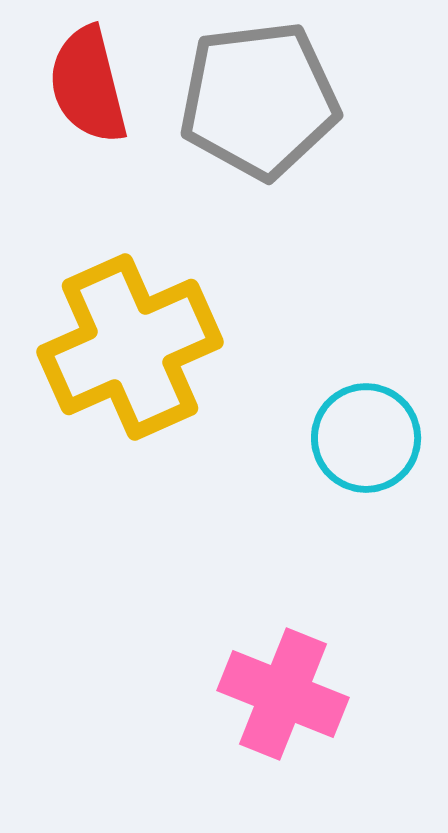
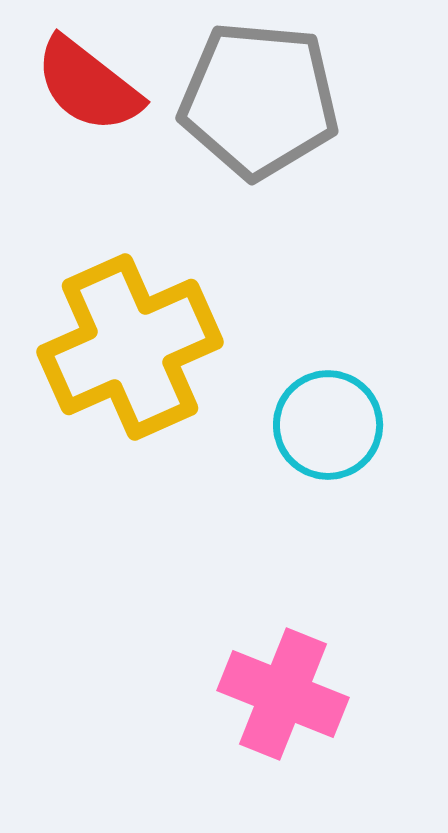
red semicircle: rotated 38 degrees counterclockwise
gray pentagon: rotated 12 degrees clockwise
cyan circle: moved 38 px left, 13 px up
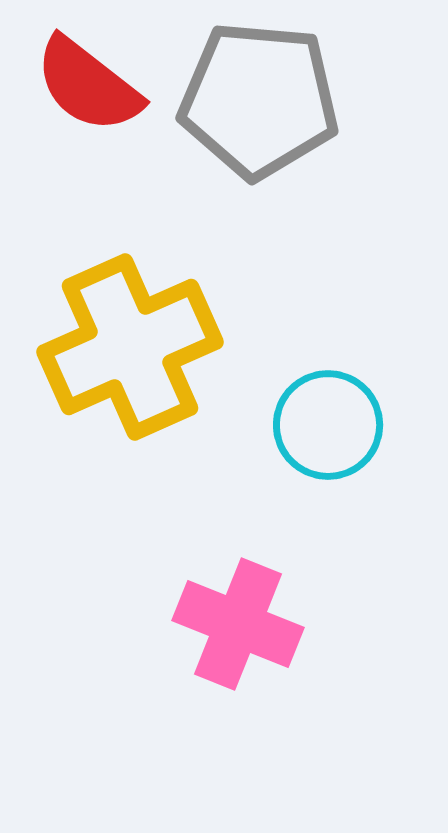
pink cross: moved 45 px left, 70 px up
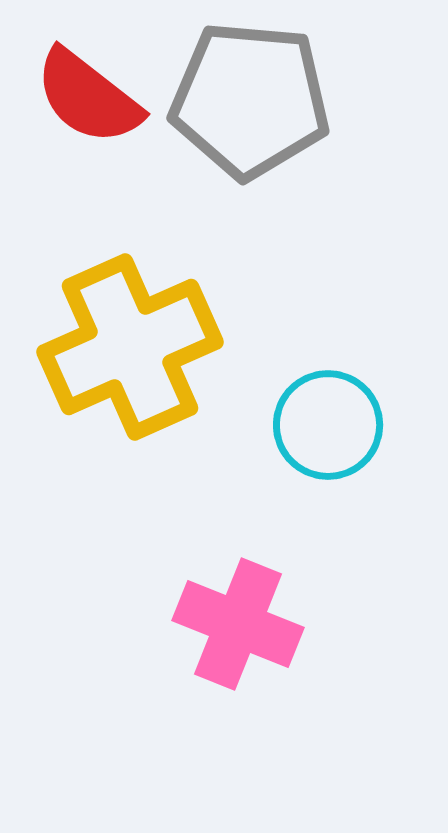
red semicircle: moved 12 px down
gray pentagon: moved 9 px left
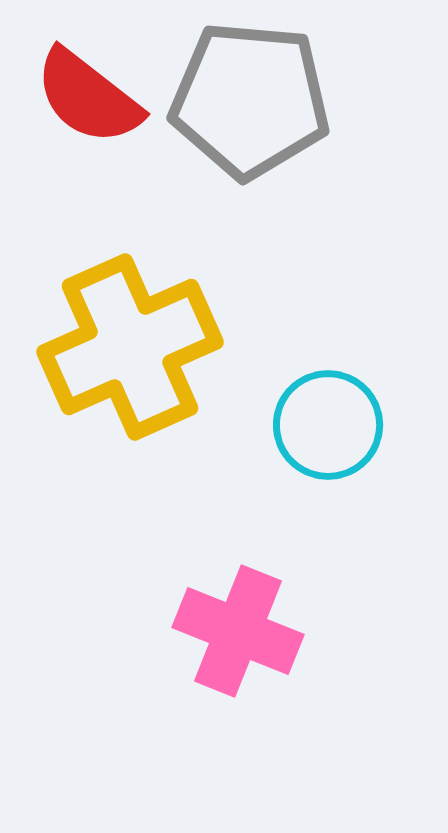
pink cross: moved 7 px down
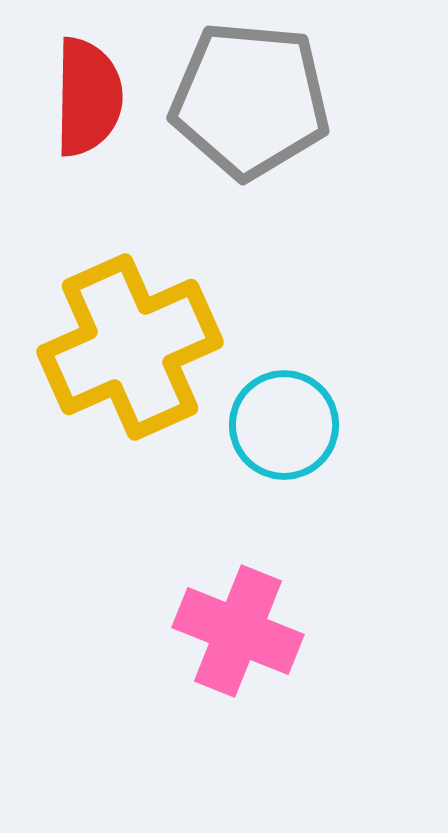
red semicircle: rotated 127 degrees counterclockwise
cyan circle: moved 44 px left
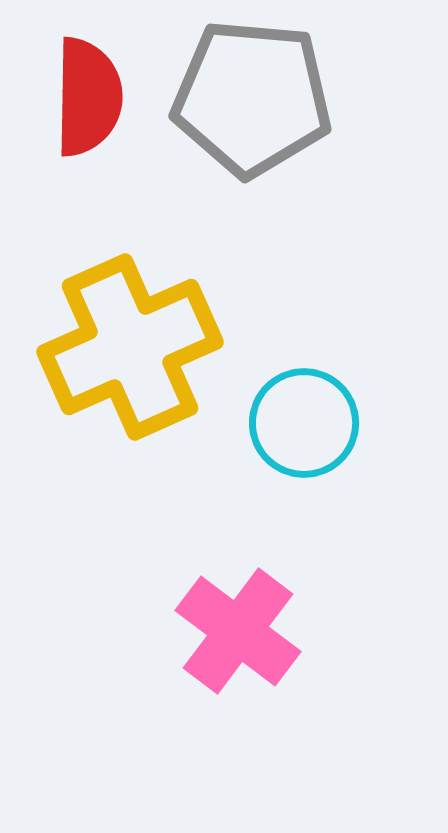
gray pentagon: moved 2 px right, 2 px up
cyan circle: moved 20 px right, 2 px up
pink cross: rotated 15 degrees clockwise
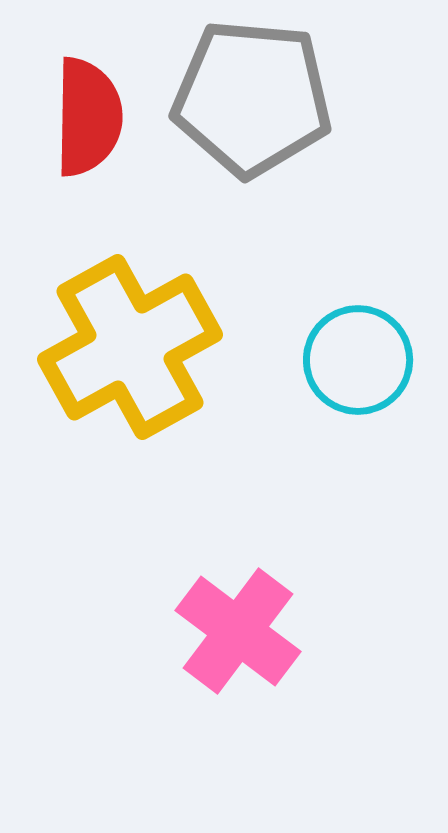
red semicircle: moved 20 px down
yellow cross: rotated 5 degrees counterclockwise
cyan circle: moved 54 px right, 63 px up
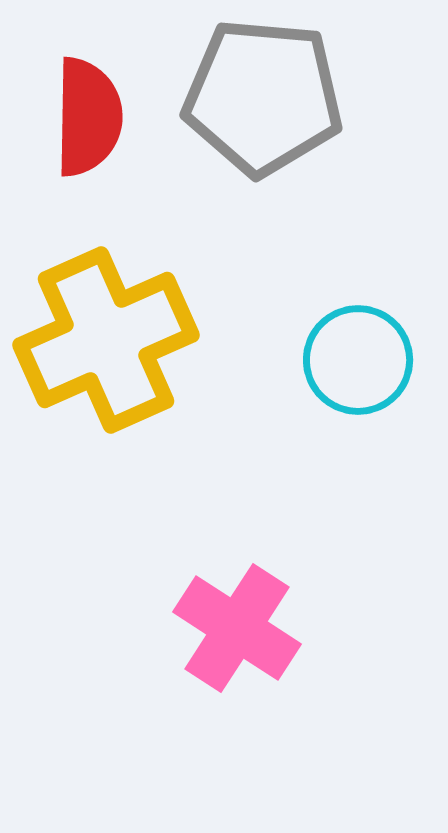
gray pentagon: moved 11 px right, 1 px up
yellow cross: moved 24 px left, 7 px up; rotated 5 degrees clockwise
pink cross: moved 1 px left, 3 px up; rotated 4 degrees counterclockwise
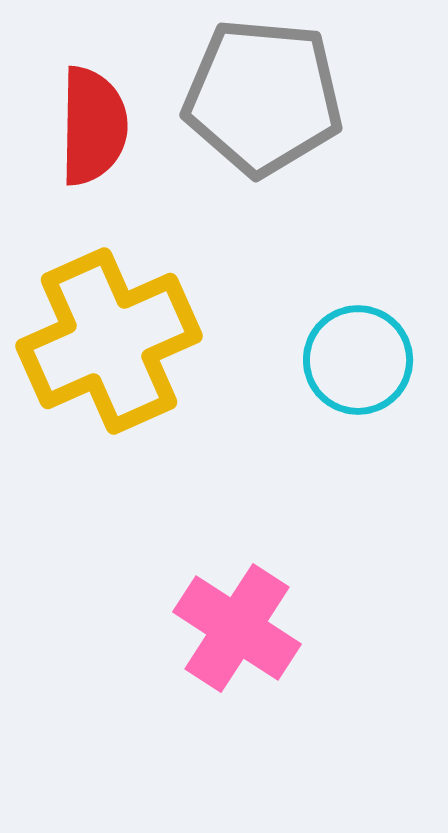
red semicircle: moved 5 px right, 9 px down
yellow cross: moved 3 px right, 1 px down
